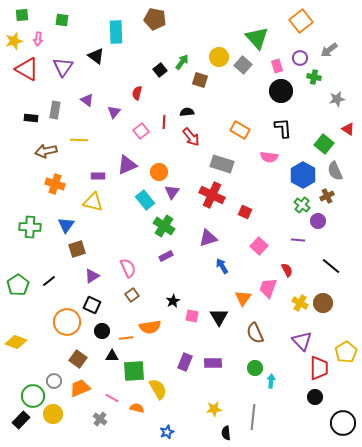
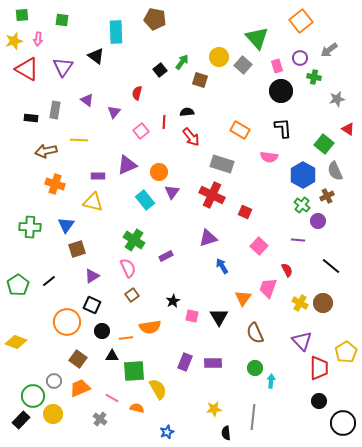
green cross at (164, 226): moved 30 px left, 14 px down
black circle at (315, 397): moved 4 px right, 4 px down
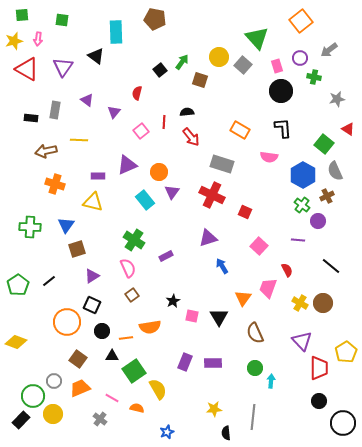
green square at (134, 371): rotated 30 degrees counterclockwise
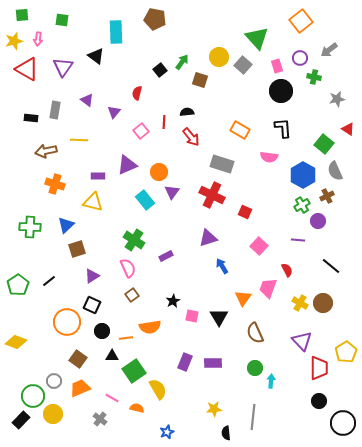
green cross at (302, 205): rotated 21 degrees clockwise
blue triangle at (66, 225): rotated 12 degrees clockwise
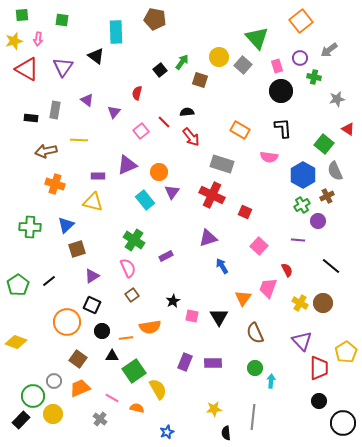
red line at (164, 122): rotated 48 degrees counterclockwise
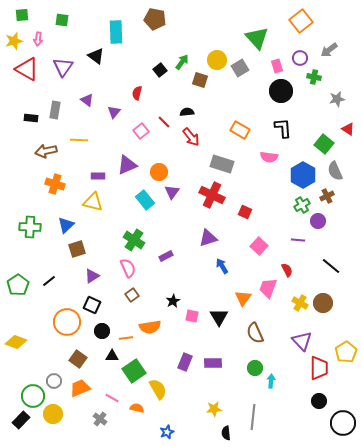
yellow circle at (219, 57): moved 2 px left, 3 px down
gray square at (243, 65): moved 3 px left, 3 px down; rotated 18 degrees clockwise
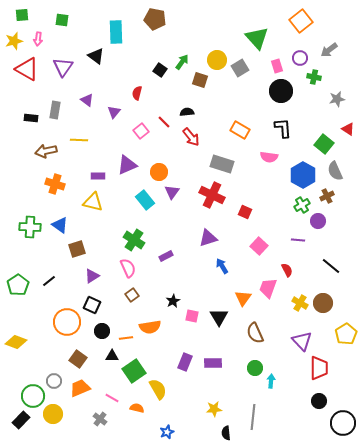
black square at (160, 70): rotated 16 degrees counterclockwise
blue triangle at (66, 225): moved 6 px left; rotated 42 degrees counterclockwise
yellow pentagon at (346, 352): moved 18 px up
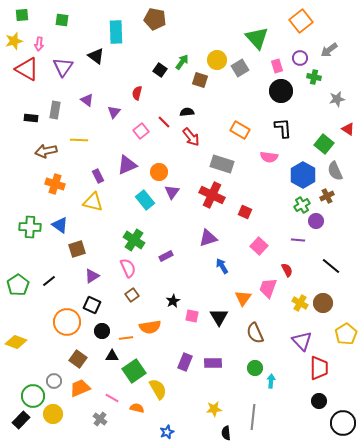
pink arrow at (38, 39): moved 1 px right, 5 px down
purple rectangle at (98, 176): rotated 64 degrees clockwise
purple circle at (318, 221): moved 2 px left
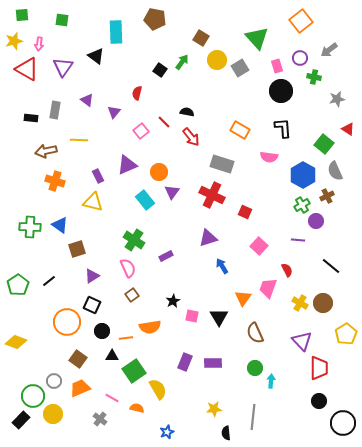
brown square at (200, 80): moved 1 px right, 42 px up; rotated 14 degrees clockwise
black semicircle at (187, 112): rotated 16 degrees clockwise
orange cross at (55, 184): moved 3 px up
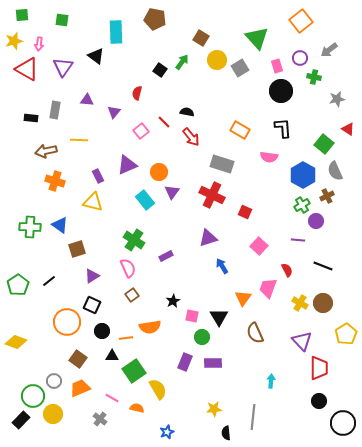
purple triangle at (87, 100): rotated 32 degrees counterclockwise
black line at (331, 266): moved 8 px left; rotated 18 degrees counterclockwise
green circle at (255, 368): moved 53 px left, 31 px up
